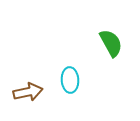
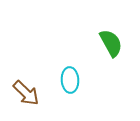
brown arrow: moved 2 px left, 1 px down; rotated 56 degrees clockwise
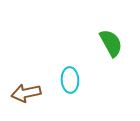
brown arrow: rotated 124 degrees clockwise
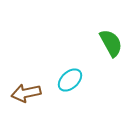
cyan ellipse: rotated 50 degrees clockwise
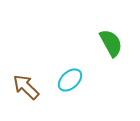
brown arrow: moved 6 px up; rotated 56 degrees clockwise
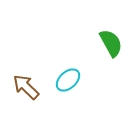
cyan ellipse: moved 2 px left
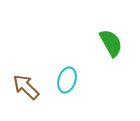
cyan ellipse: moved 1 px left; rotated 30 degrees counterclockwise
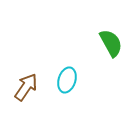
brown arrow: rotated 80 degrees clockwise
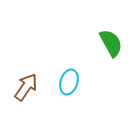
cyan ellipse: moved 2 px right, 2 px down
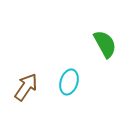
green semicircle: moved 6 px left, 1 px down
